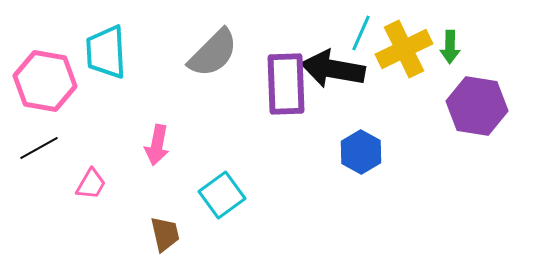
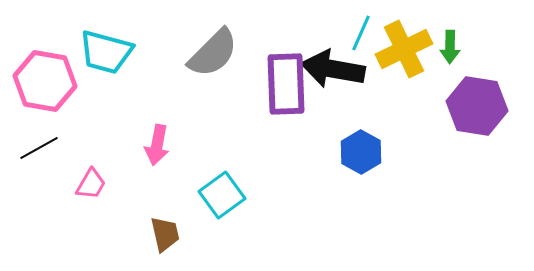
cyan trapezoid: rotated 72 degrees counterclockwise
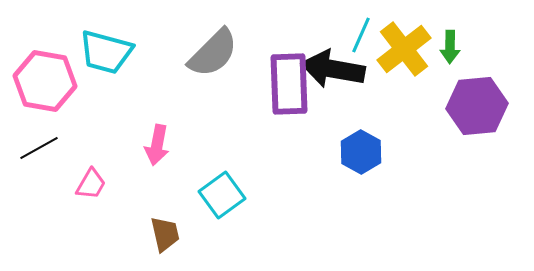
cyan line: moved 2 px down
yellow cross: rotated 12 degrees counterclockwise
purple rectangle: moved 3 px right
purple hexagon: rotated 14 degrees counterclockwise
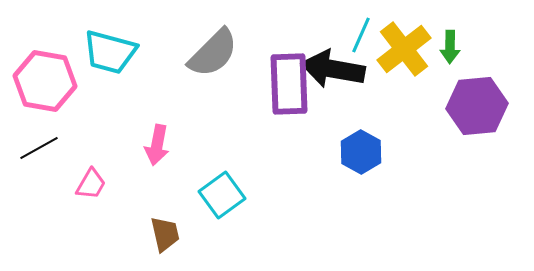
cyan trapezoid: moved 4 px right
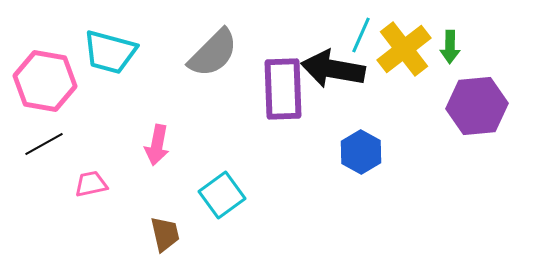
purple rectangle: moved 6 px left, 5 px down
black line: moved 5 px right, 4 px up
pink trapezoid: rotated 132 degrees counterclockwise
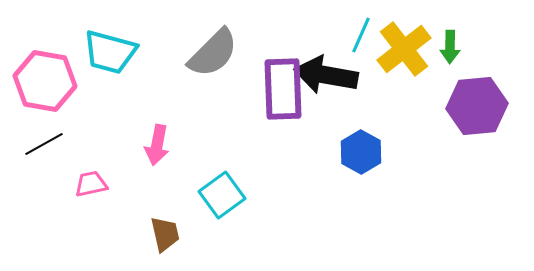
black arrow: moved 7 px left, 6 px down
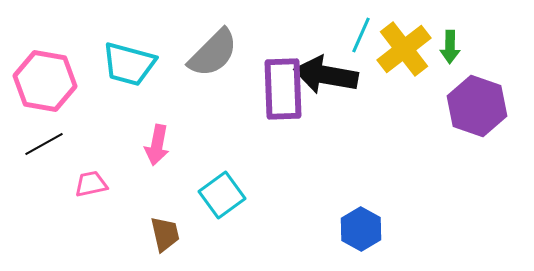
cyan trapezoid: moved 19 px right, 12 px down
purple hexagon: rotated 24 degrees clockwise
blue hexagon: moved 77 px down
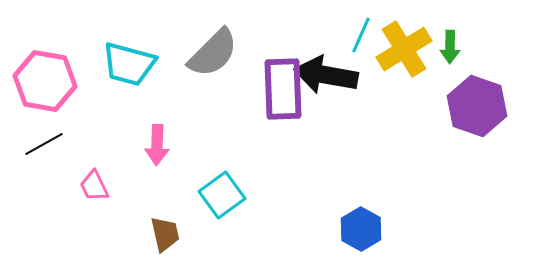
yellow cross: rotated 6 degrees clockwise
pink arrow: rotated 9 degrees counterclockwise
pink trapezoid: moved 3 px right, 2 px down; rotated 104 degrees counterclockwise
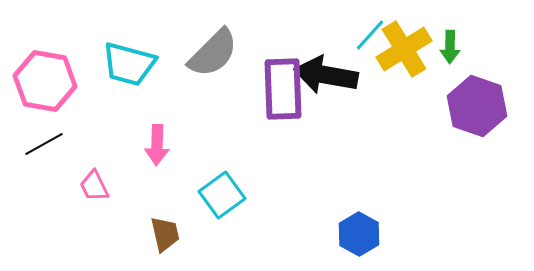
cyan line: moved 9 px right; rotated 18 degrees clockwise
blue hexagon: moved 2 px left, 5 px down
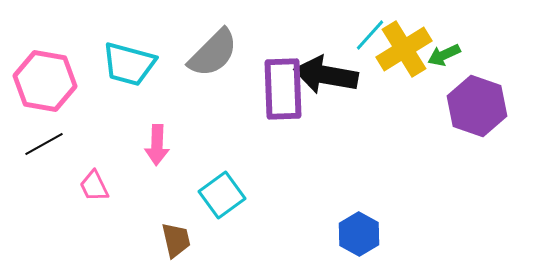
green arrow: moved 6 px left, 8 px down; rotated 64 degrees clockwise
brown trapezoid: moved 11 px right, 6 px down
